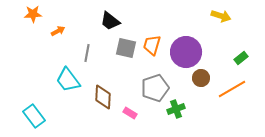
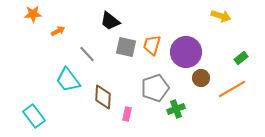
gray square: moved 1 px up
gray line: moved 1 px down; rotated 54 degrees counterclockwise
pink rectangle: moved 3 px left, 1 px down; rotated 72 degrees clockwise
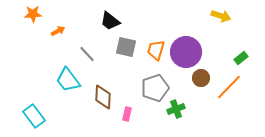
orange trapezoid: moved 4 px right, 5 px down
orange line: moved 3 px left, 2 px up; rotated 16 degrees counterclockwise
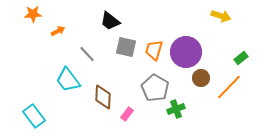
orange trapezoid: moved 2 px left
gray pentagon: rotated 24 degrees counterclockwise
pink rectangle: rotated 24 degrees clockwise
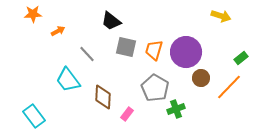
black trapezoid: moved 1 px right
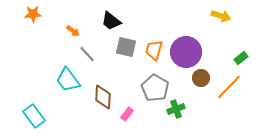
orange arrow: moved 15 px right; rotated 64 degrees clockwise
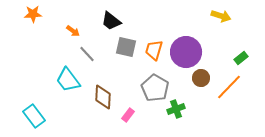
pink rectangle: moved 1 px right, 1 px down
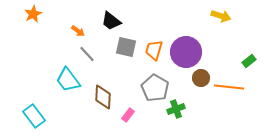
orange star: rotated 24 degrees counterclockwise
orange arrow: moved 5 px right
green rectangle: moved 8 px right, 3 px down
orange line: rotated 52 degrees clockwise
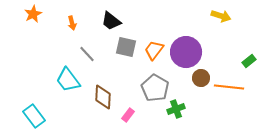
orange arrow: moved 6 px left, 8 px up; rotated 40 degrees clockwise
orange trapezoid: rotated 20 degrees clockwise
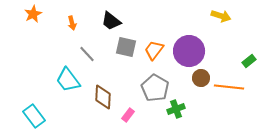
purple circle: moved 3 px right, 1 px up
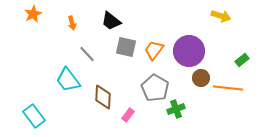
green rectangle: moved 7 px left, 1 px up
orange line: moved 1 px left, 1 px down
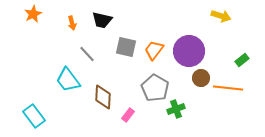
black trapezoid: moved 9 px left, 1 px up; rotated 25 degrees counterclockwise
